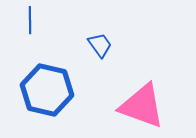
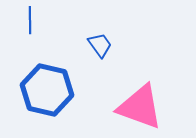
pink triangle: moved 2 px left, 1 px down
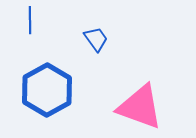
blue trapezoid: moved 4 px left, 6 px up
blue hexagon: rotated 18 degrees clockwise
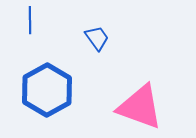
blue trapezoid: moved 1 px right, 1 px up
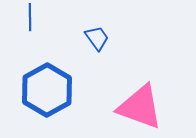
blue line: moved 3 px up
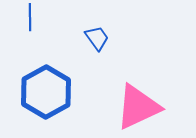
blue hexagon: moved 1 px left, 2 px down
pink triangle: moved 2 px left; rotated 45 degrees counterclockwise
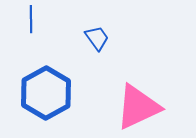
blue line: moved 1 px right, 2 px down
blue hexagon: moved 1 px down
